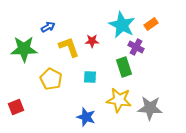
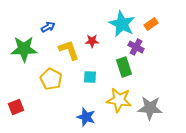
cyan star: moved 1 px up
yellow L-shape: moved 3 px down
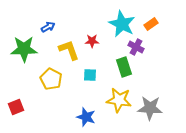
cyan square: moved 2 px up
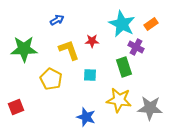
blue arrow: moved 9 px right, 7 px up
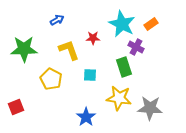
red star: moved 1 px right, 3 px up
yellow star: moved 2 px up
blue star: rotated 18 degrees clockwise
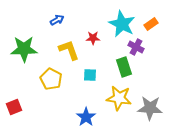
red square: moved 2 px left
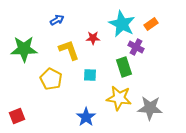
red square: moved 3 px right, 9 px down
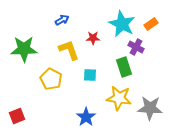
blue arrow: moved 5 px right
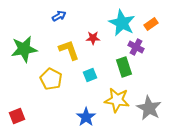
blue arrow: moved 3 px left, 4 px up
cyan star: moved 1 px up
green star: rotated 8 degrees counterclockwise
cyan square: rotated 24 degrees counterclockwise
yellow star: moved 2 px left, 2 px down
gray star: moved 1 px left; rotated 25 degrees clockwise
